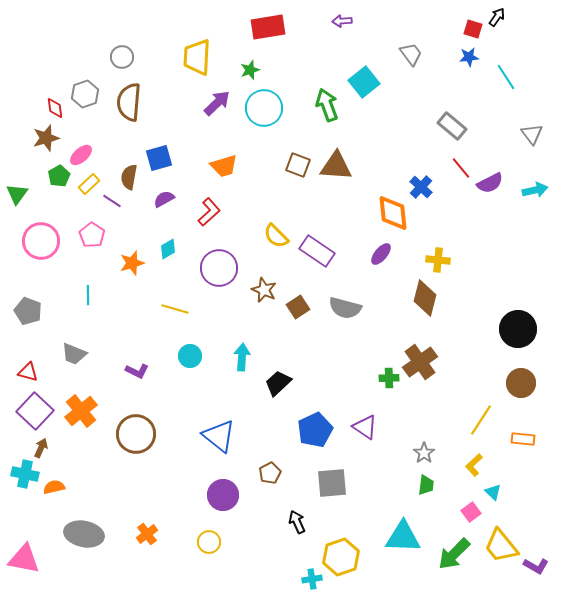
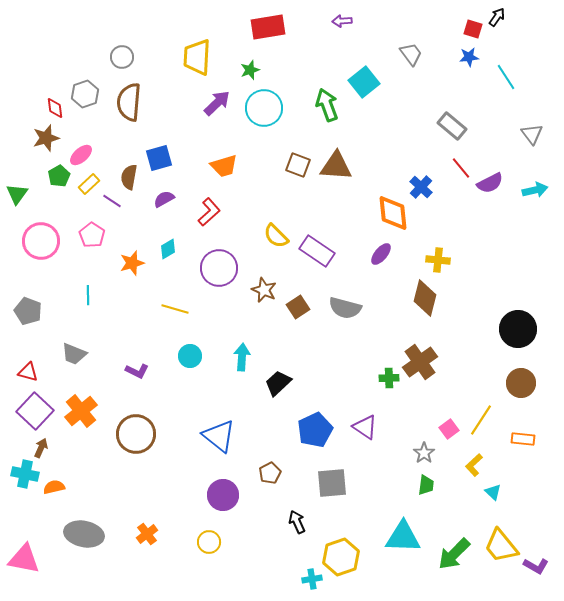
pink square at (471, 512): moved 22 px left, 83 px up
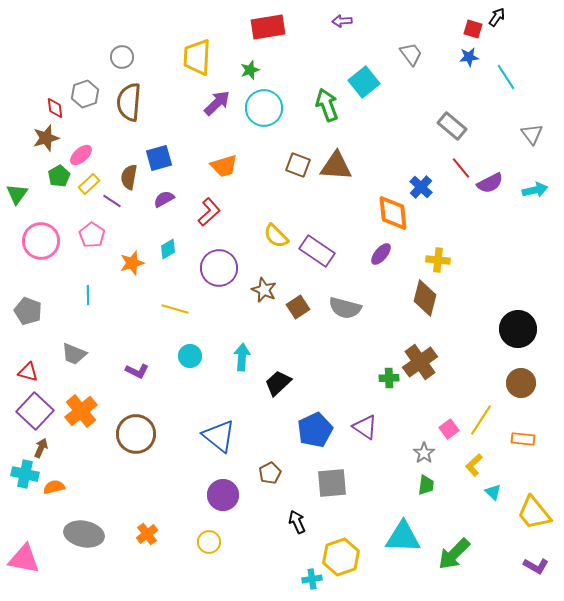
yellow trapezoid at (501, 546): moved 33 px right, 33 px up
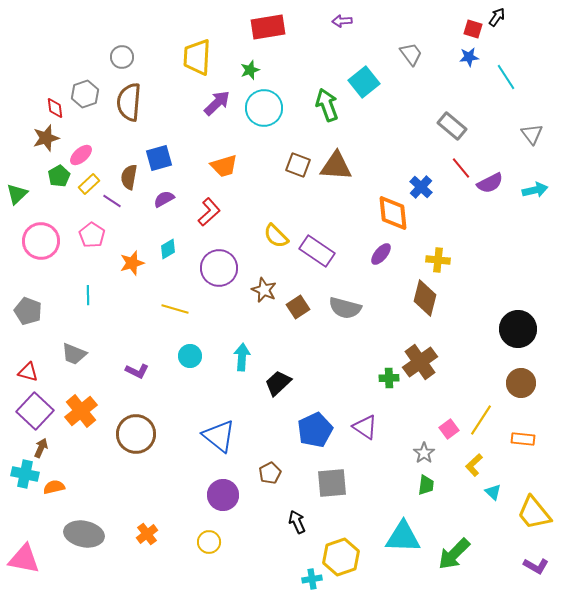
green triangle at (17, 194): rotated 10 degrees clockwise
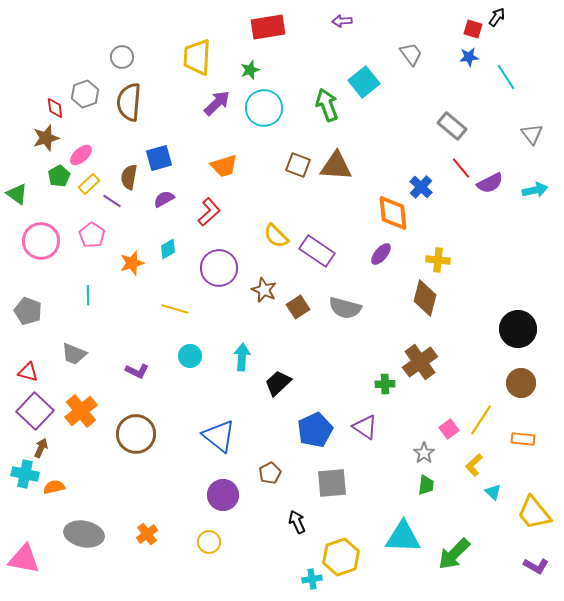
green triangle at (17, 194): rotated 40 degrees counterclockwise
green cross at (389, 378): moved 4 px left, 6 px down
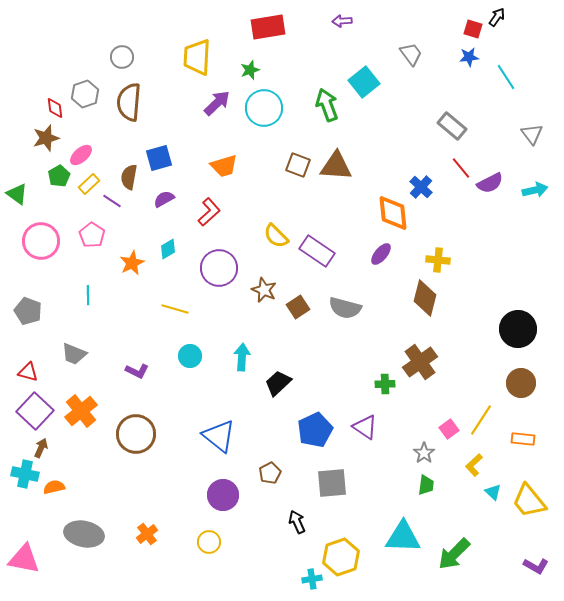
orange star at (132, 263): rotated 10 degrees counterclockwise
yellow trapezoid at (534, 513): moved 5 px left, 12 px up
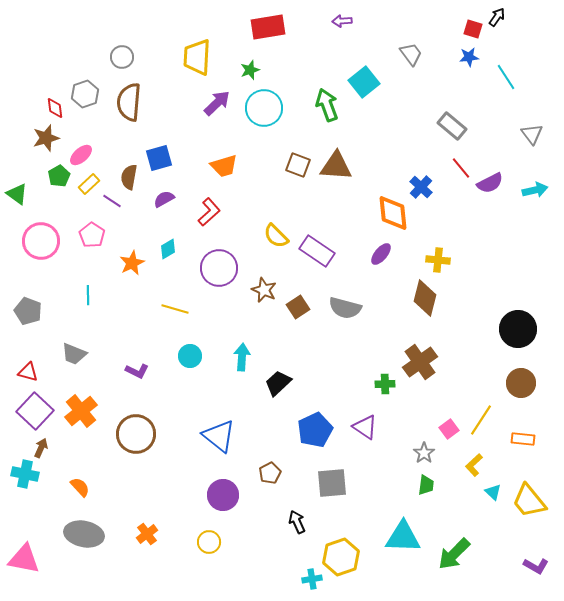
orange semicircle at (54, 487): moved 26 px right; rotated 60 degrees clockwise
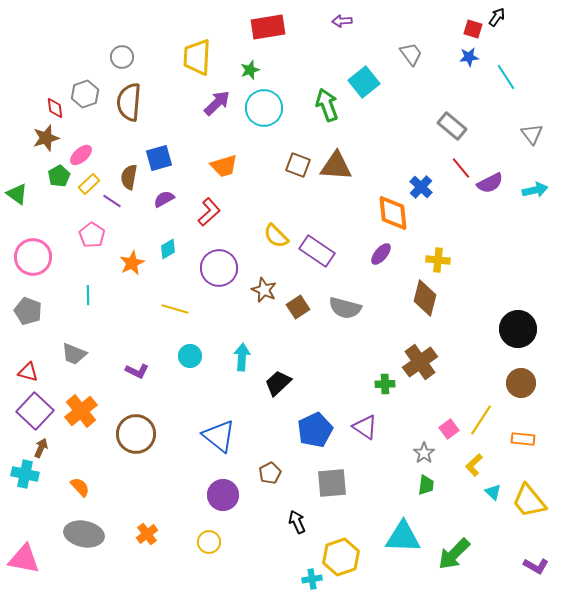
pink circle at (41, 241): moved 8 px left, 16 px down
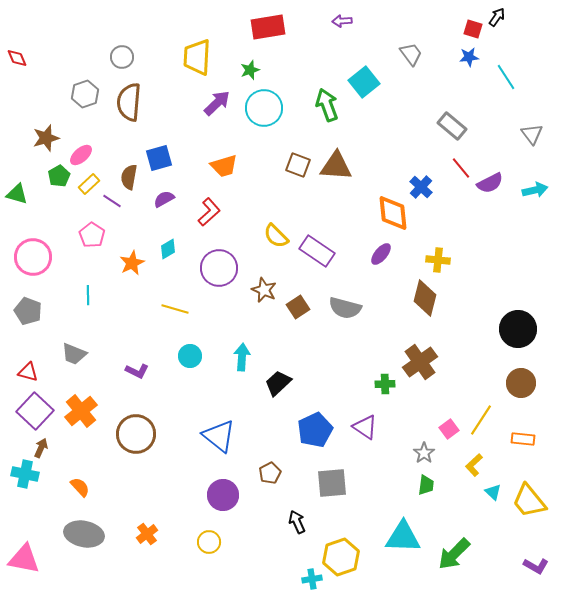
red diamond at (55, 108): moved 38 px left, 50 px up; rotated 15 degrees counterclockwise
green triangle at (17, 194): rotated 20 degrees counterclockwise
